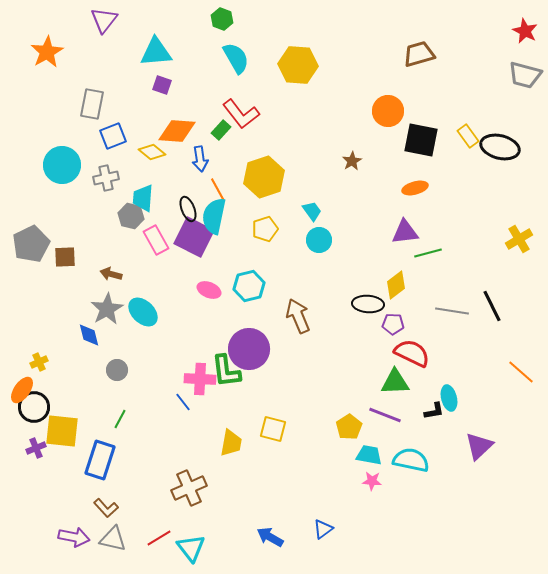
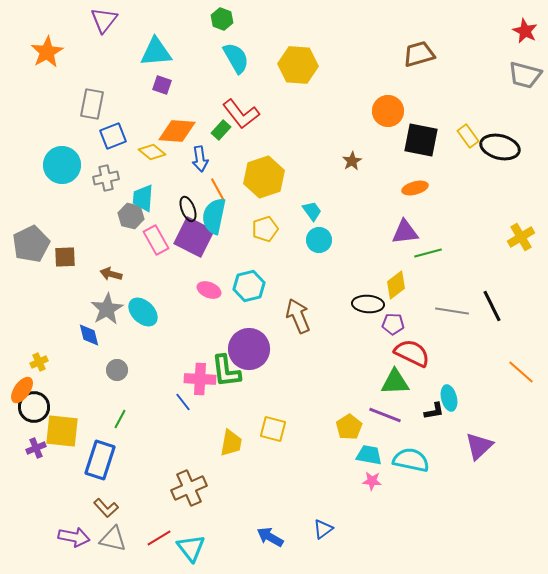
yellow cross at (519, 239): moved 2 px right, 2 px up
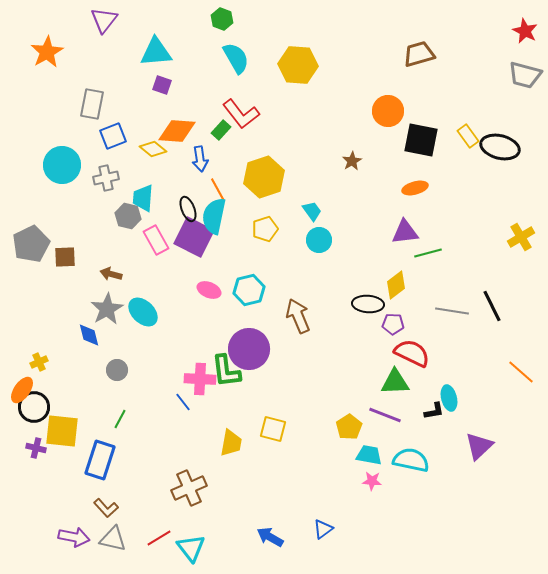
yellow diamond at (152, 152): moved 1 px right, 3 px up
gray hexagon at (131, 216): moved 3 px left
cyan hexagon at (249, 286): moved 4 px down
purple cross at (36, 448): rotated 36 degrees clockwise
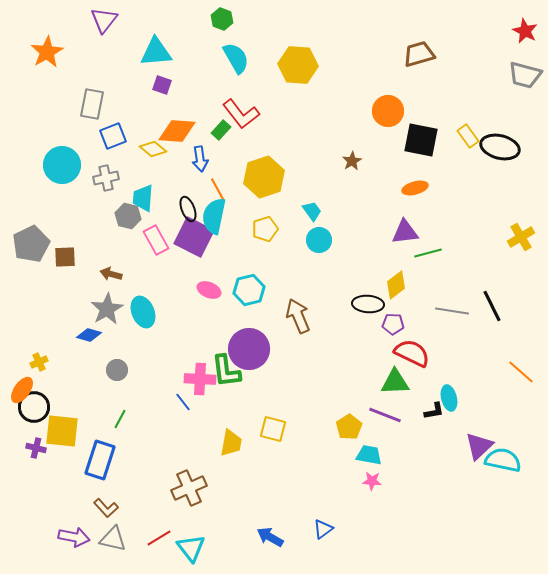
cyan ellipse at (143, 312): rotated 24 degrees clockwise
blue diamond at (89, 335): rotated 60 degrees counterclockwise
cyan semicircle at (411, 460): moved 92 px right
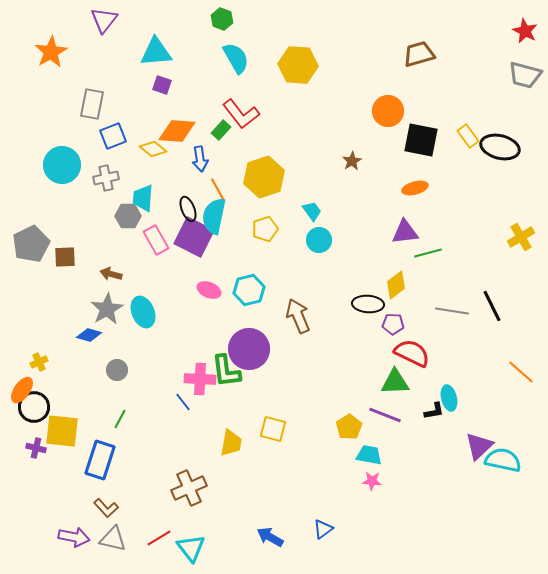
orange star at (47, 52): moved 4 px right
gray hexagon at (128, 216): rotated 15 degrees counterclockwise
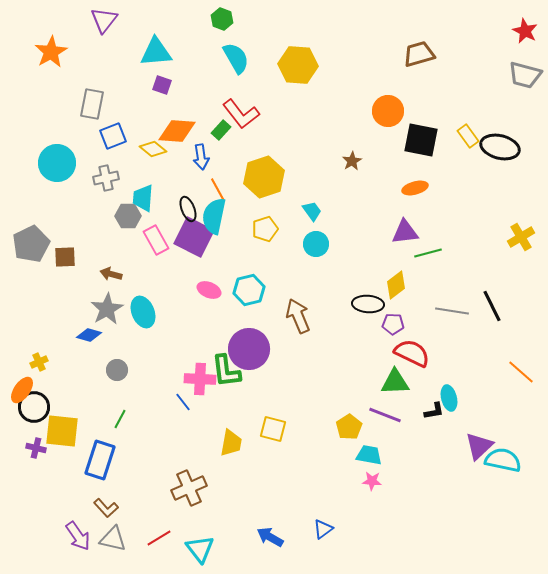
blue arrow at (200, 159): moved 1 px right, 2 px up
cyan circle at (62, 165): moved 5 px left, 2 px up
cyan circle at (319, 240): moved 3 px left, 4 px down
purple arrow at (74, 537): moved 4 px right, 1 px up; rotated 44 degrees clockwise
cyan triangle at (191, 548): moved 9 px right, 1 px down
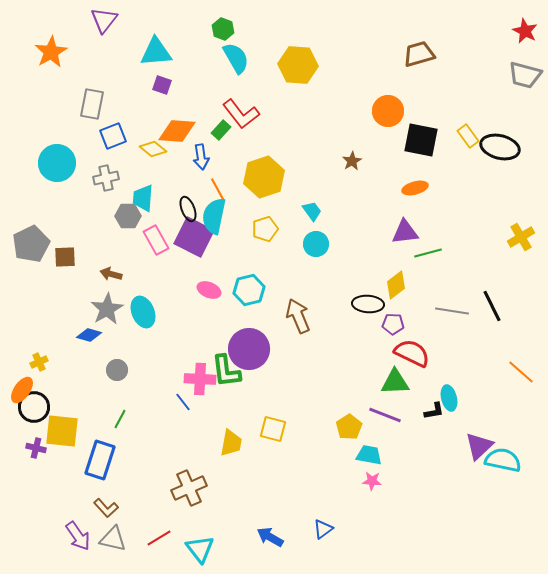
green hexagon at (222, 19): moved 1 px right, 10 px down
